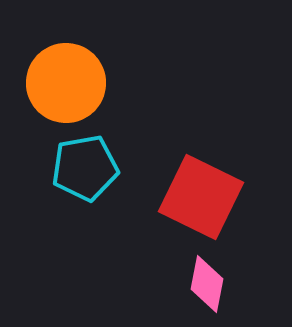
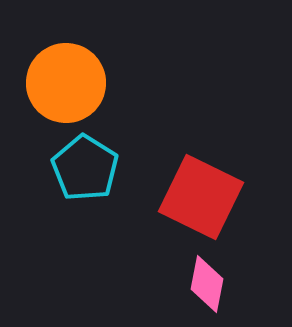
cyan pentagon: rotated 30 degrees counterclockwise
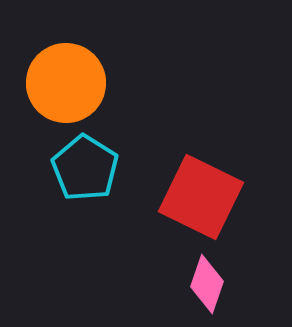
pink diamond: rotated 8 degrees clockwise
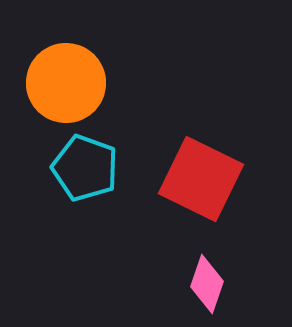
cyan pentagon: rotated 12 degrees counterclockwise
red square: moved 18 px up
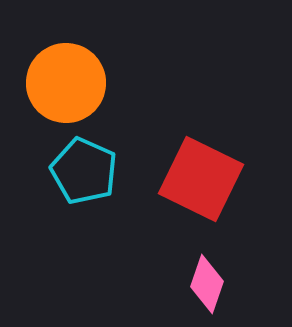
cyan pentagon: moved 1 px left, 3 px down; rotated 4 degrees clockwise
